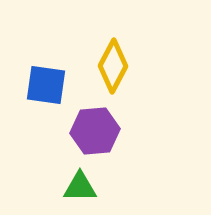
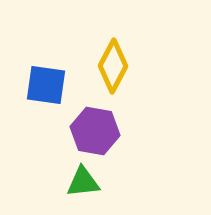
purple hexagon: rotated 15 degrees clockwise
green triangle: moved 3 px right, 5 px up; rotated 6 degrees counterclockwise
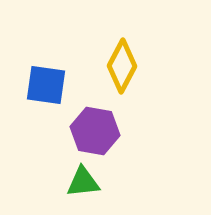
yellow diamond: moved 9 px right
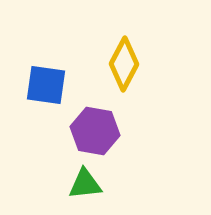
yellow diamond: moved 2 px right, 2 px up
green triangle: moved 2 px right, 2 px down
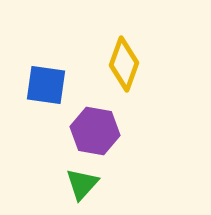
yellow diamond: rotated 8 degrees counterclockwise
green triangle: moved 3 px left; rotated 42 degrees counterclockwise
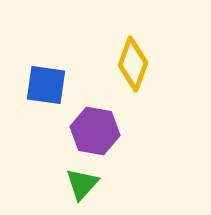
yellow diamond: moved 9 px right
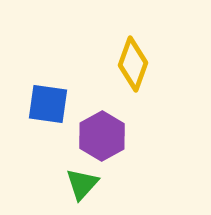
blue square: moved 2 px right, 19 px down
purple hexagon: moved 7 px right, 5 px down; rotated 21 degrees clockwise
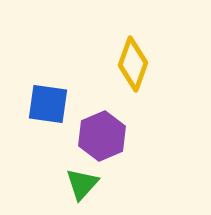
purple hexagon: rotated 6 degrees clockwise
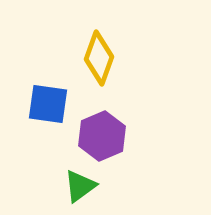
yellow diamond: moved 34 px left, 6 px up
green triangle: moved 2 px left, 2 px down; rotated 12 degrees clockwise
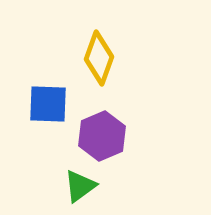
blue square: rotated 6 degrees counterclockwise
